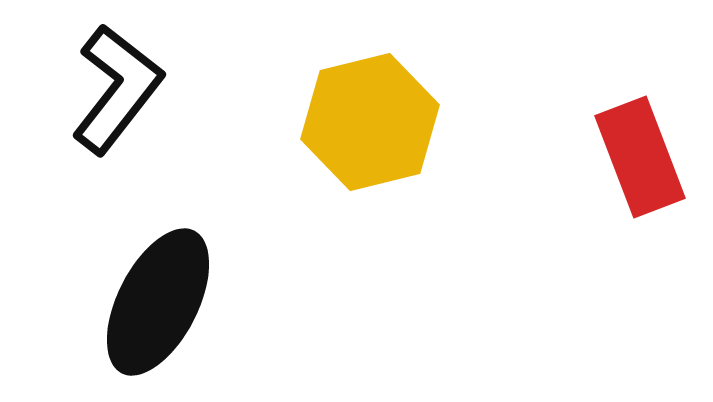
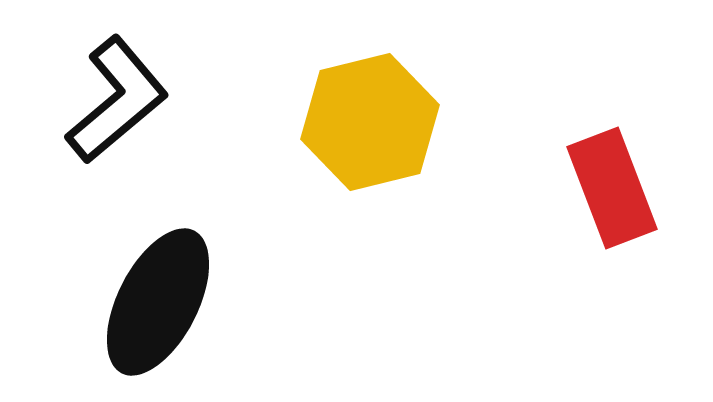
black L-shape: moved 11 px down; rotated 12 degrees clockwise
red rectangle: moved 28 px left, 31 px down
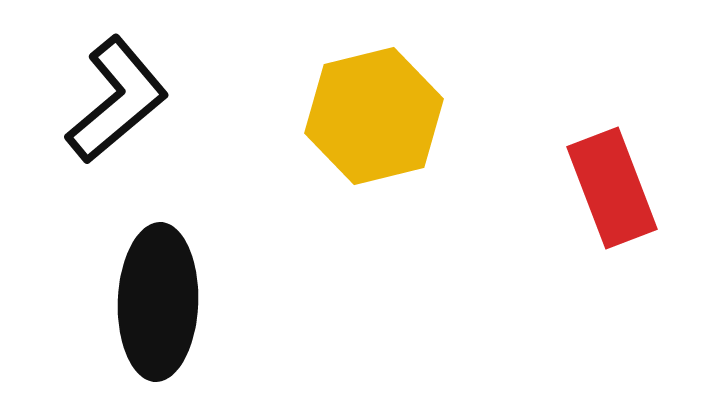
yellow hexagon: moved 4 px right, 6 px up
black ellipse: rotated 25 degrees counterclockwise
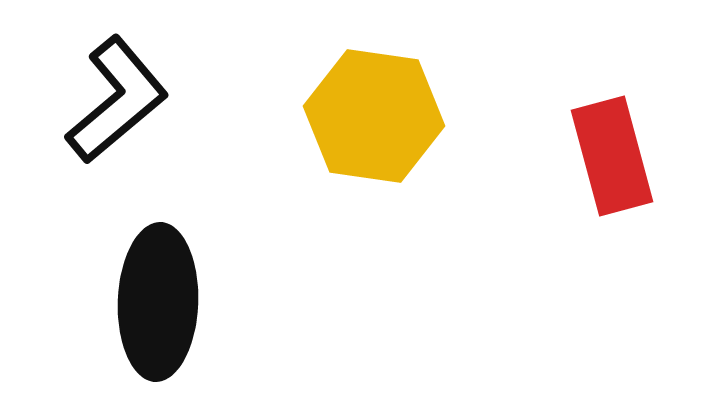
yellow hexagon: rotated 22 degrees clockwise
red rectangle: moved 32 px up; rotated 6 degrees clockwise
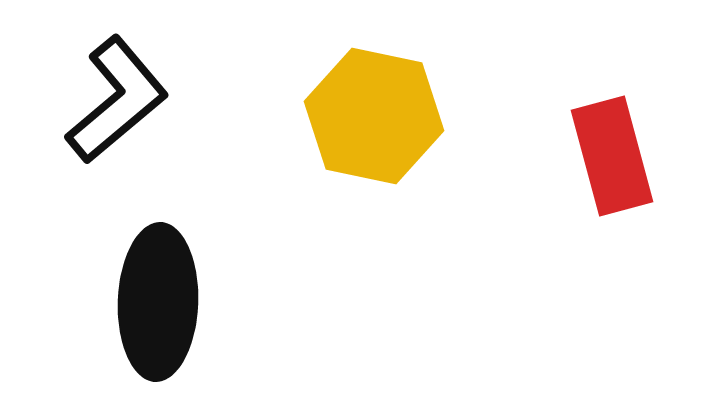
yellow hexagon: rotated 4 degrees clockwise
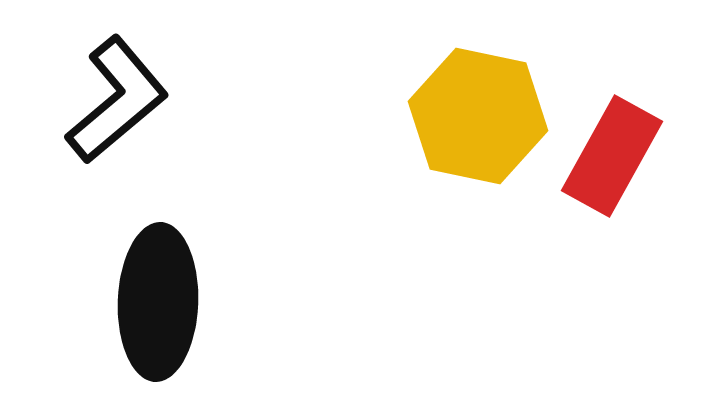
yellow hexagon: moved 104 px right
red rectangle: rotated 44 degrees clockwise
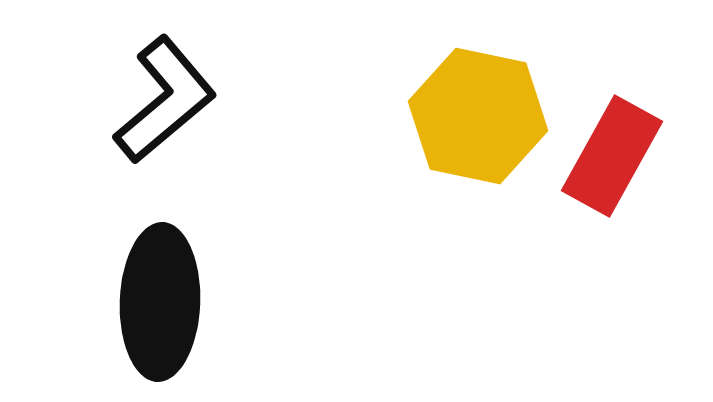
black L-shape: moved 48 px right
black ellipse: moved 2 px right
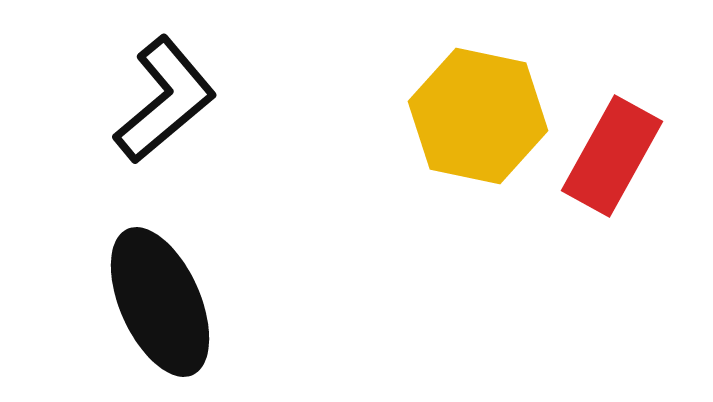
black ellipse: rotated 26 degrees counterclockwise
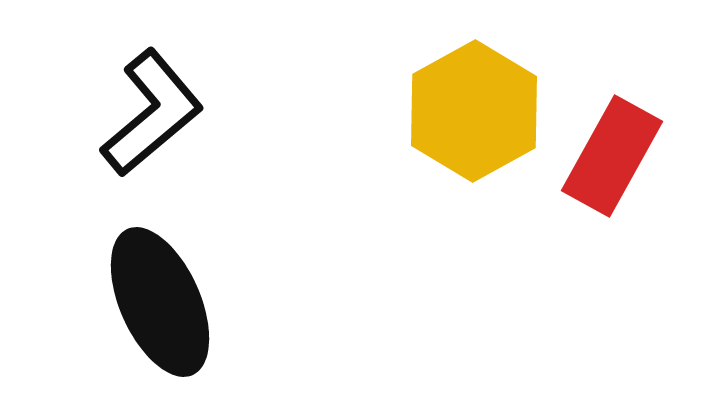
black L-shape: moved 13 px left, 13 px down
yellow hexagon: moved 4 px left, 5 px up; rotated 19 degrees clockwise
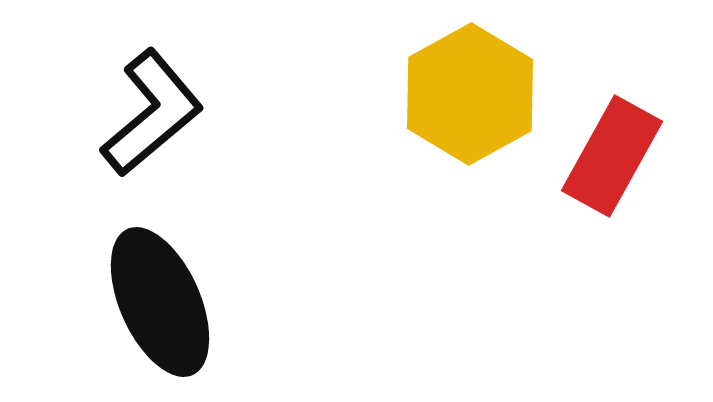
yellow hexagon: moved 4 px left, 17 px up
